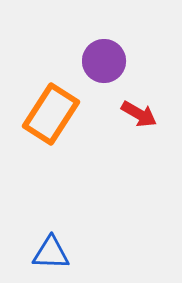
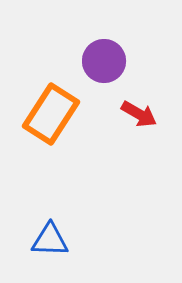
blue triangle: moved 1 px left, 13 px up
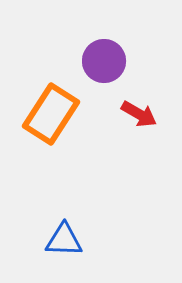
blue triangle: moved 14 px right
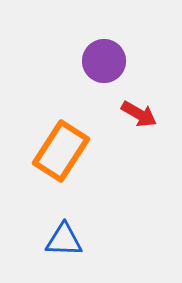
orange rectangle: moved 10 px right, 37 px down
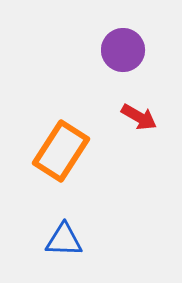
purple circle: moved 19 px right, 11 px up
red arrow: moved 3 px down
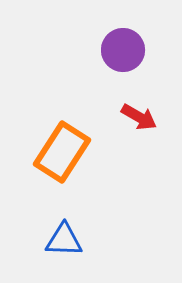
orange rectangle: moved 1 px right, 1 px down
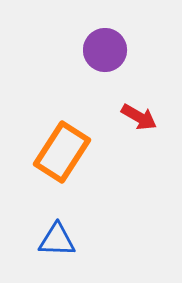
purple circle: moved 18 px left
blue triangle: moved 7 px left
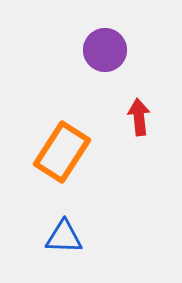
red arrow: rotated 126 degrees counterclockwise
blue triangle: moved 7 px right, 3 px up
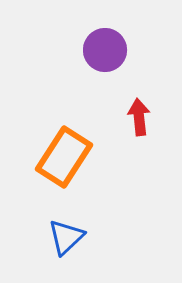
orange rectangle: moved 2 px right, 5 px down
blue triangle: moved 2 px right; rotated 45 degrees counterclockwise
